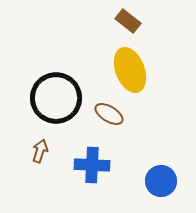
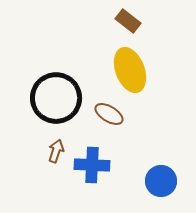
brown arrow: moved 16 px right
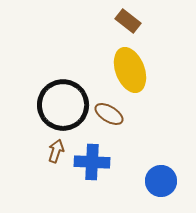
black circle: moved 7 px right, 7 px down
blue cross: moved 3 px up
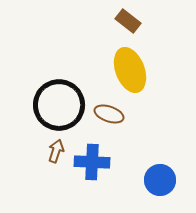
black circle: moved 4 px left
brown ellipse: rotated 12 degrees counterclockwise
blue circle: moved 1 px left, 1 px up
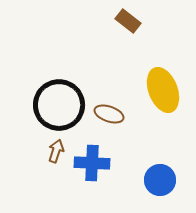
yellow ellipse: moved 33 px right, 20 px down
blue cross: moved 1 px down
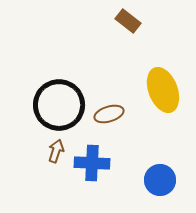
brown ellipse: rotated 36 degrees counterclockwise
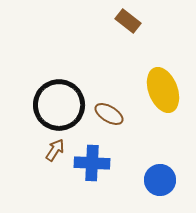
brown ellipse: rotated 48 degrees clockwise
brown arrow: moved 1 px left, 1 px up; rotated 15 degrees clockwise
